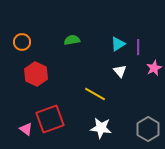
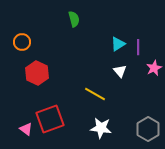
green semicircle: moved 2 px right, 21 px up; rotated 84 degrees clockwise
red hexagon: moved 1 px right, 1 px up
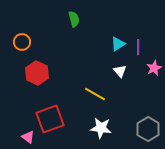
pink triangle: moved 2 px right, 8 px down
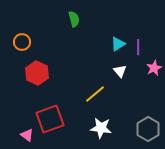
yellow line: rotated 70 degrees counterclockwise
pink triangle: moved 1 px left, 2 px up
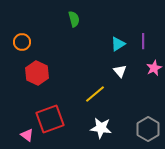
purple line: moved 5 px right, 6 px up
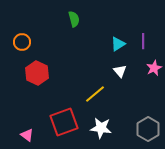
red square: moved 14 px right, 3 px down
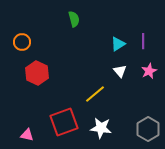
pink star: moved 5 px left, 3 px down
pink triangle: rotated 24 degrees counterclockwise
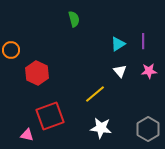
orange circle: moved 11 px left, 8 px down
pink star: rotated 21 degrees clockwise
red square: moved 14 px left, 6 px up
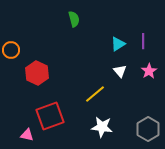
pink star: rotated 28 degrees counterclockwise
white star: moved 1 px right, 1 px up
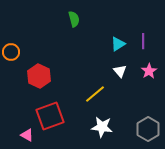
orange circle: moved 2 px down
red hexagon: moved 2 px right, 3 px down
pink triangle: rotated 16 degrees clockwise
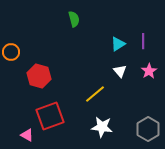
red hexagon: rotated 10 degrees counterclockwise
